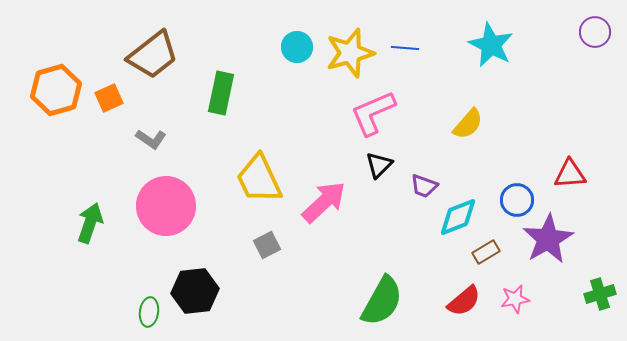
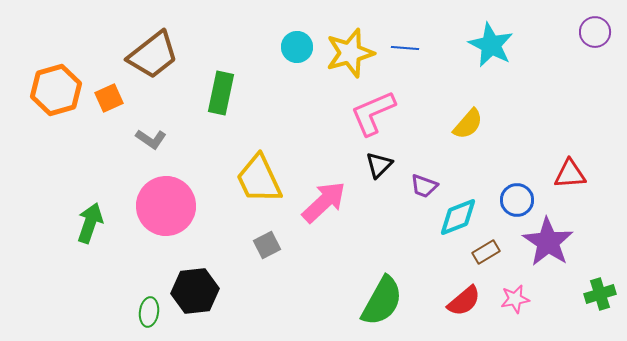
purple star: moved 3 px down; rotated 9 degrees counterclockwise
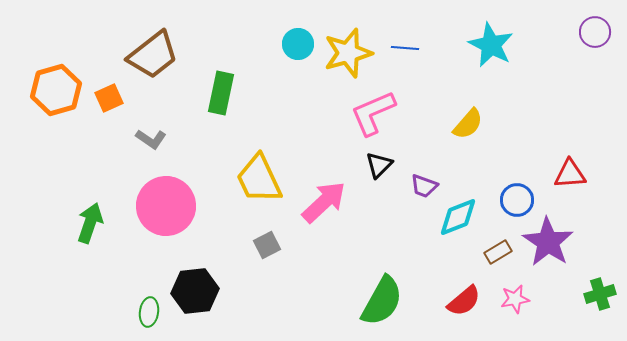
cyan circle: moved 1 px right, 3 px up
yellow star: moved 2 px left
brown rectangle: moved 12 px right
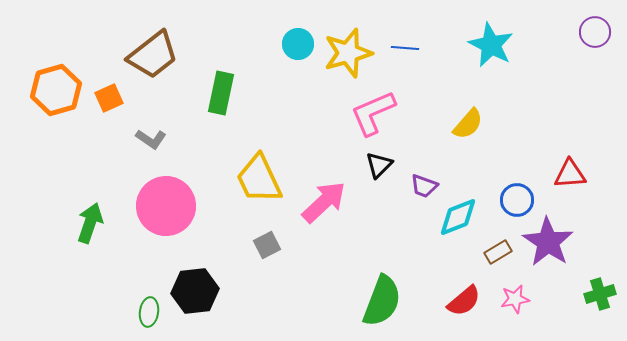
green semicircle: rotated 8 degrees counterclockwise
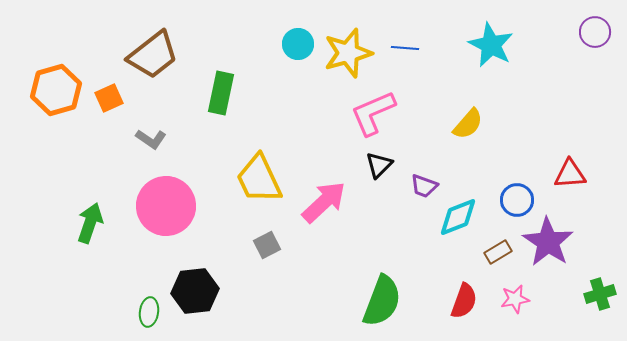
red semicircle: rotated 30 degrees counterclockwise
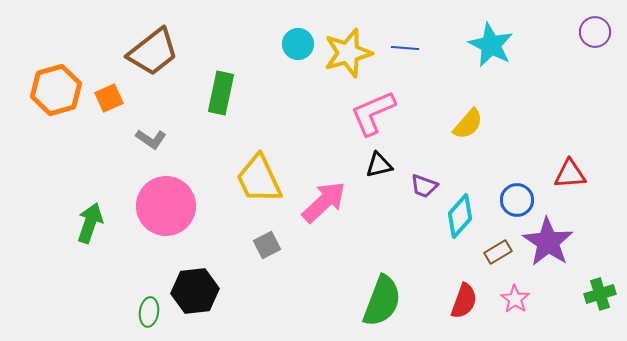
brown trapezoid: moved 3 px up
black triangle: rotated 32 degrees clockwise
cyan diamond: moved 2 px right, 1 px up; rotated 27 degrees counterclockwise
pink star: rotated 28 degrees counterclockwise
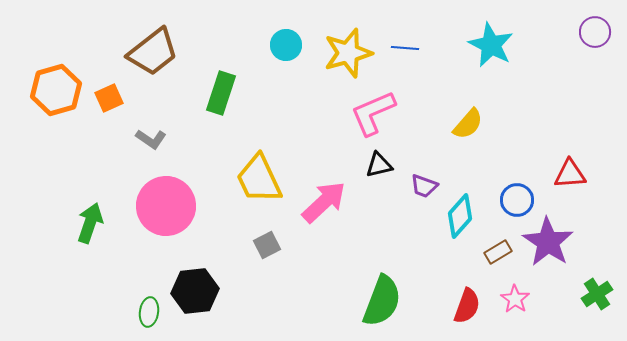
cyan circle: moved 12 px left, 1 px down
green rectangle: rotated 6 degrees clockwise
green cross: moved 3 px left; rotated 16 degrees counterclockwise
red semicircle: moved 3 px right, 5 px down
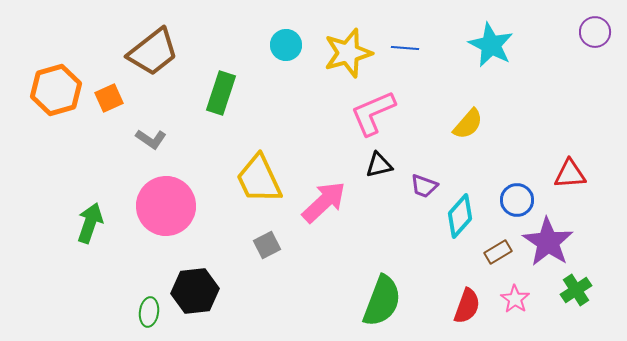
green cross: moved 21 px left, 4 px up
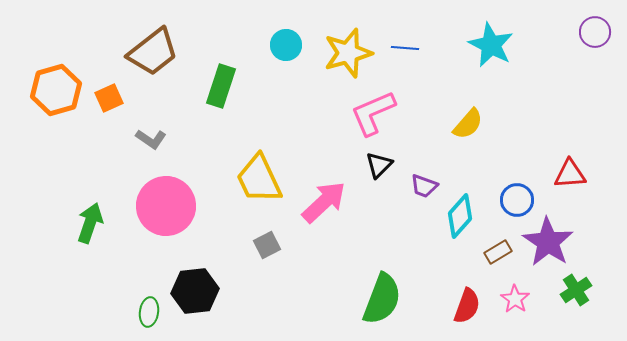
green rectangle: moved 7 px up
black triangle: rotated 32 degrees counterclockwise
green semicircle: moved 2 px up
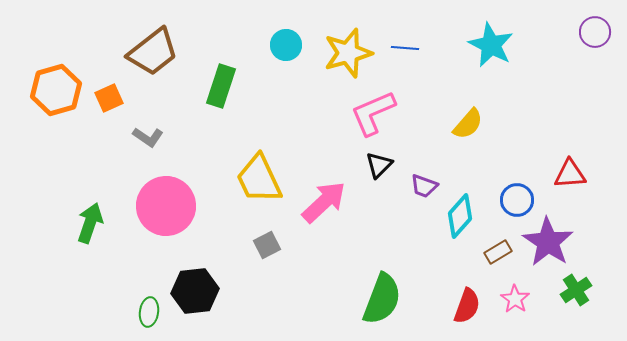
gray L-shape: moved 3 px left, 2 px up
